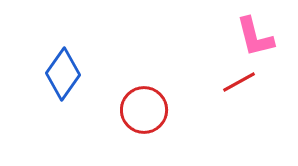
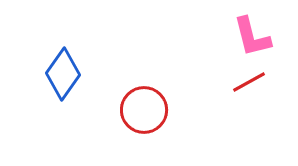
pink L-shape: moved 3 px left
red line: moved 10 px right
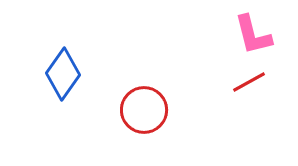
pink L-shape: moved 1 px right, 2 px up
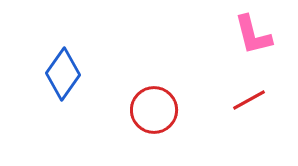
red line: moved 18 px down
red circle: moved 10 px right
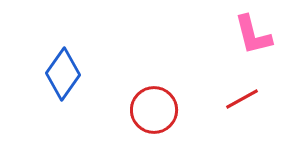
red line: moved 7 px left, 1 px up
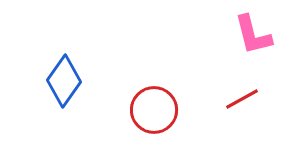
blue diamond: moved 1 px right, 7 px down
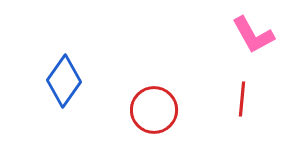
pink L-shape: rotated 15 degrees counterclockwise
red line: rotated 56 degrees counterclockwise
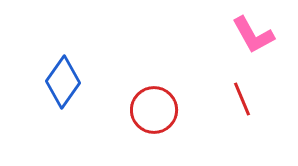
blue diamond: moved 1 px left, 1 px down
red line: rotated 28 degrees counterclockwise
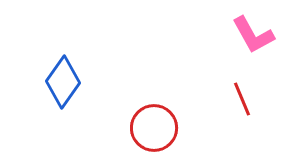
red circle: moved 18 px down
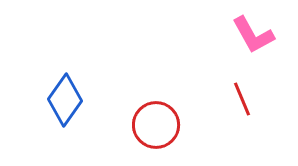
blue diamond: moved 2 px right, 18 px down
red circle: moved 2 px right, 3 px up
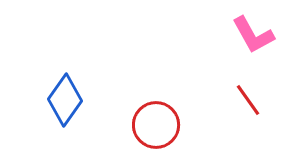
red line: moved 6 px right, 1 px down; rotated 12 degrees counterclockwise
